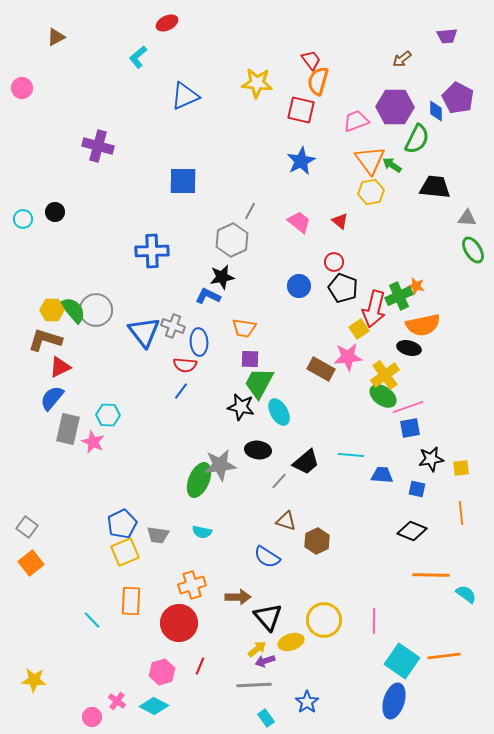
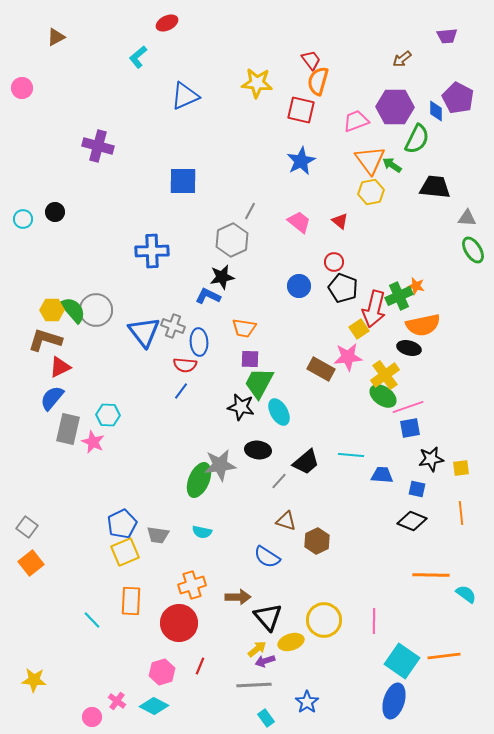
black diamond at (412, 531): moved 10 px up
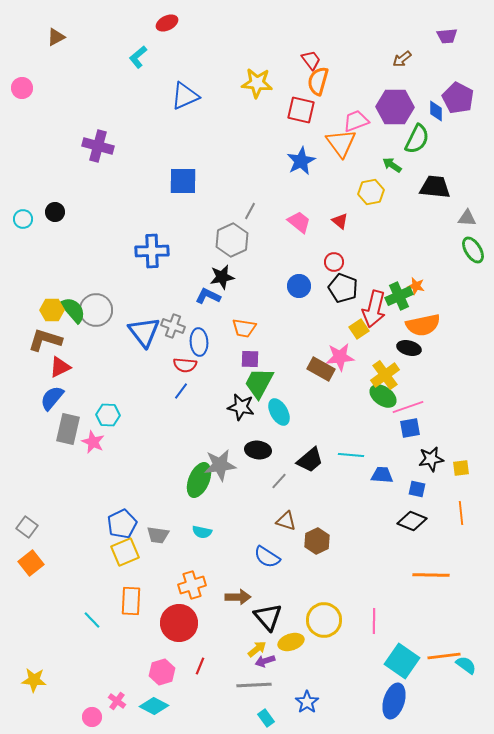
orange triangle at (370, 160): moved 29 px left, 17 px up
pink star at (348, 357): moved 8 px left
black trapezoid at (306, 462): moved 4 px right, 2 px up
cyan semicircle at (466, 594): moved 71 px down
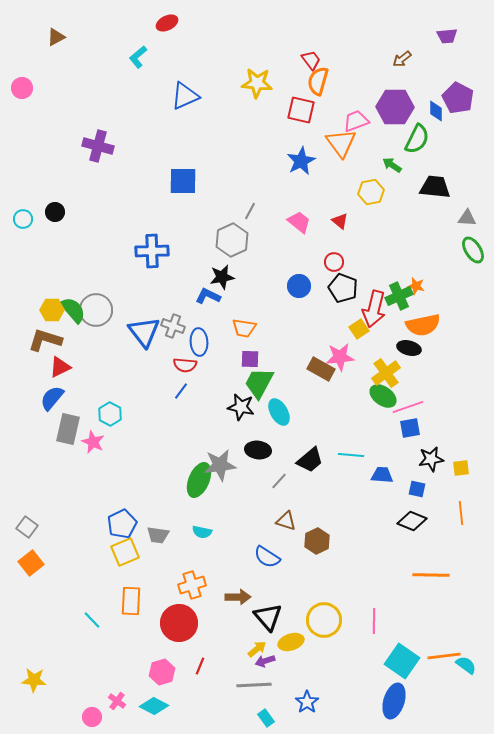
yellow cross at (385, 375): moved 1 px right, 2 px up
cyan hexagon at (108, 415): moved 2 px right, 1 px up; rotated 25 degrees clockwise
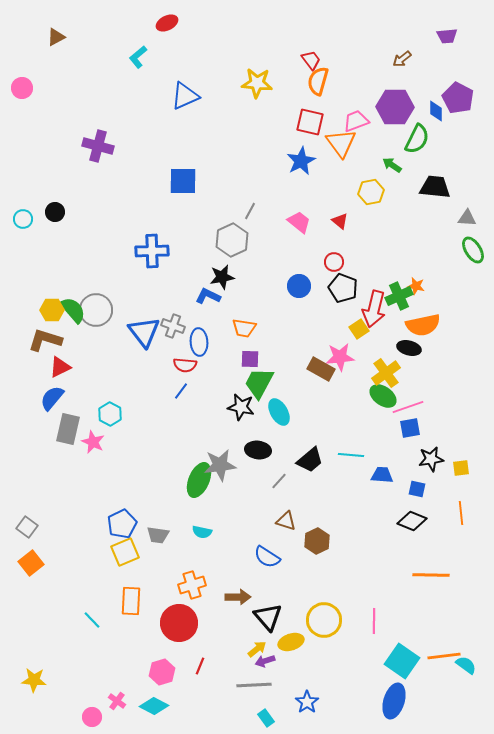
red square at (301, 110): moved 9 px right, 12 px down
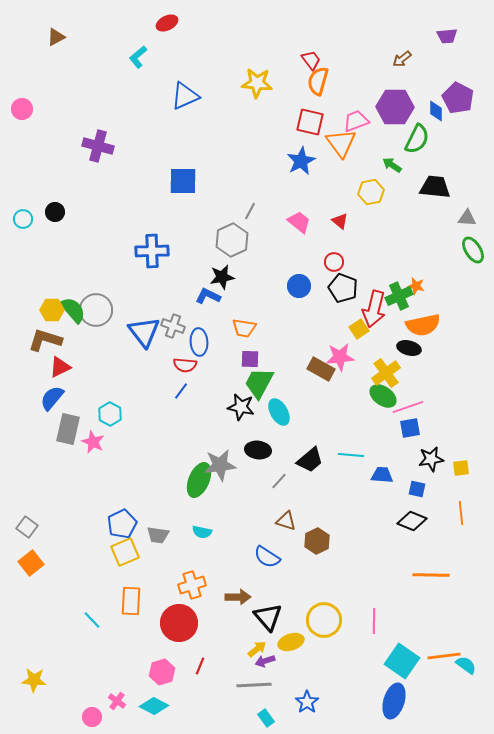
pink circle at (22, 88): moved 21 px down
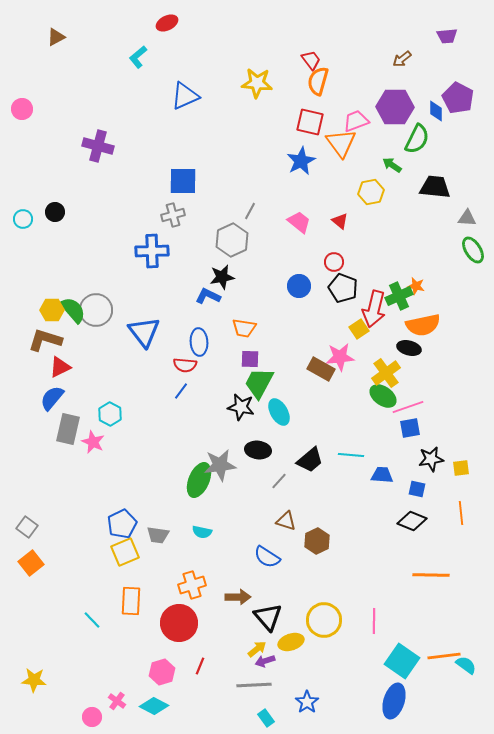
gray cross at (173, 326): moved 111 px up; rotated 35 degrees counterclockwise
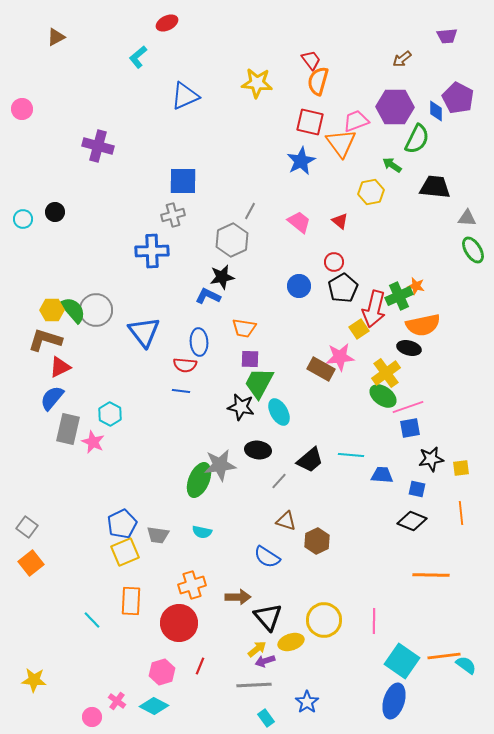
black pentagon at (343, 288): rotated 20 degrees clockwise
blue line at (181, 391): rotated 60 degrees clockwise
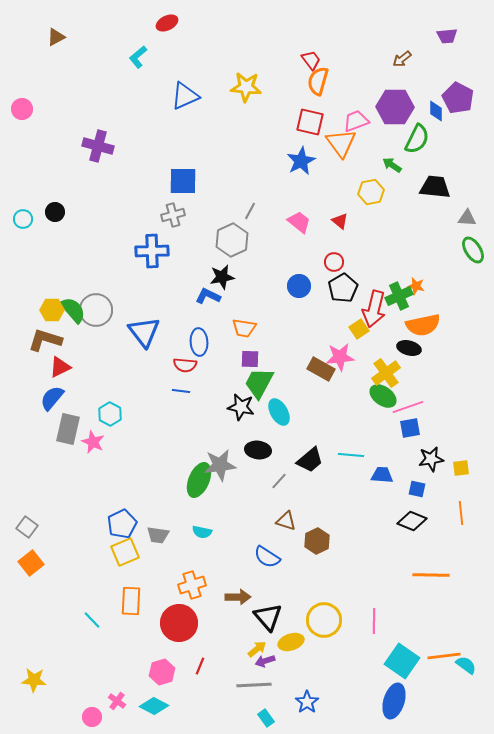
yellow star at (257, 83): moved 11 px left, 4 px down
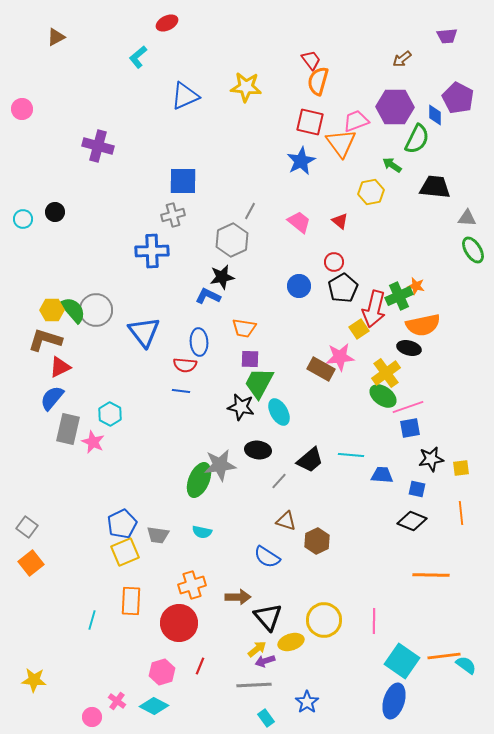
blue diamond at (436, 111): moved 1 px left, 4 px down
cyan line at (92, 620): rotated 60 degrees clockwise
